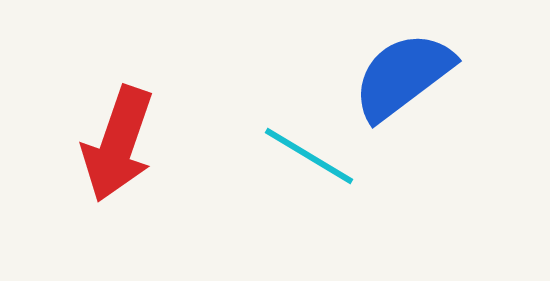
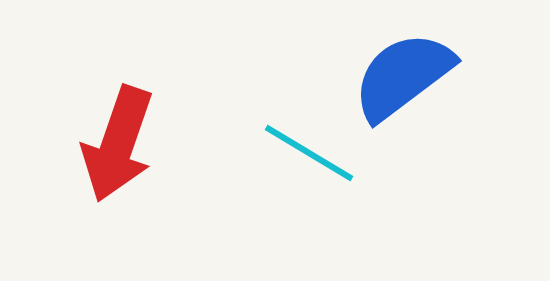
cyan line: moved 3 px up
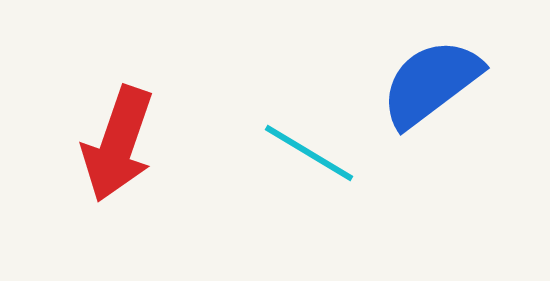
blue semicircle: moved 28 px right, 7 px down
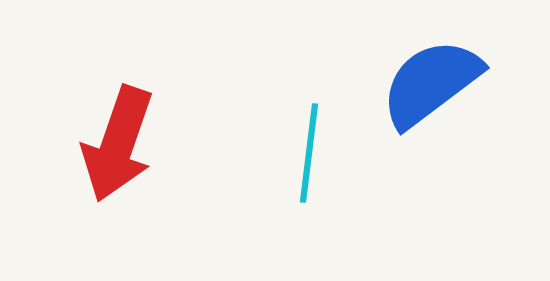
cyan line: rotated 66 degrees clockwise
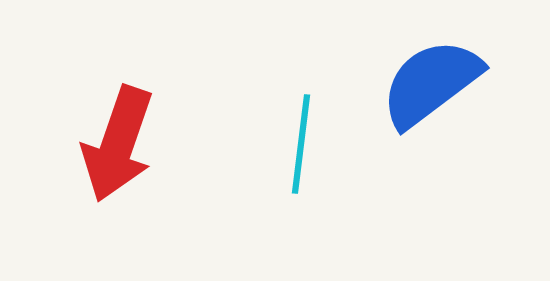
cyan line: moved 8 px left, 9 px up
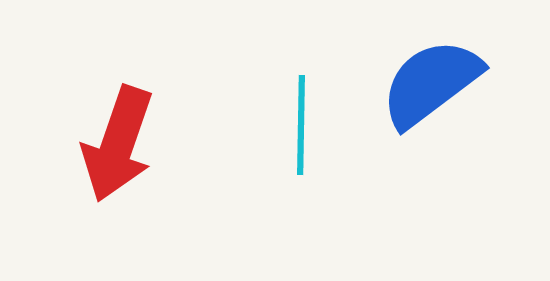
cyan line: moved 19 px up; rotated 6 degrees counterclockwise
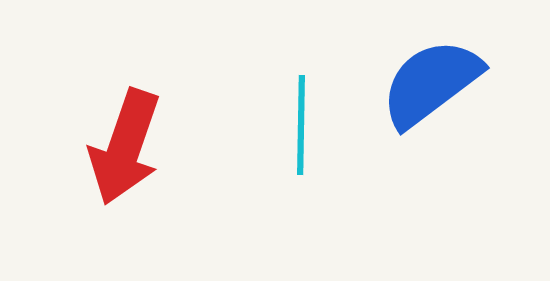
red arrow: moved 7 px right, 3 px down
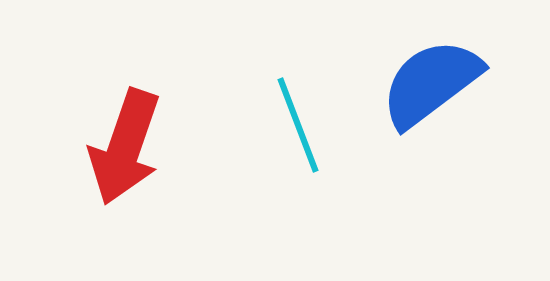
cyan line: moved 3 px left; rotated 22 degrees counterclockwise
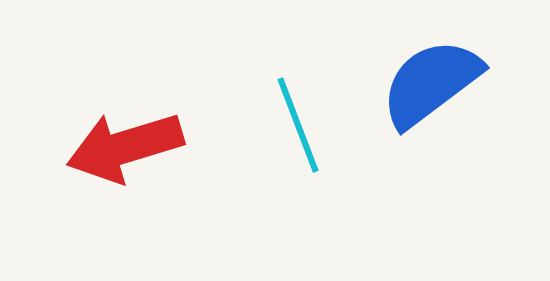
red arrow: rotated 54 degrees clockwise
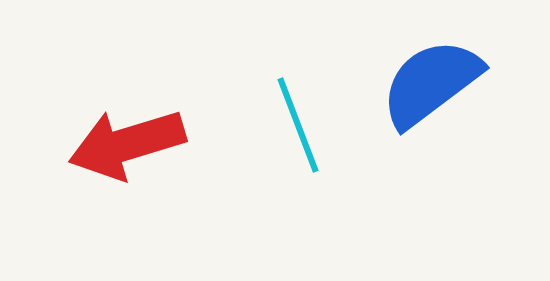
red arrow: moved 2 px right, 3 px up
